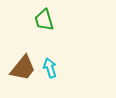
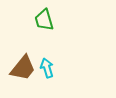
cyan arrow: moved 3 px left
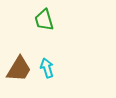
brown trapezoid: moved 4 px left, 1 px down; rotated 8 degrees counterclockwise
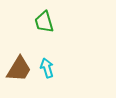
green trapezoid: moved 2 px down
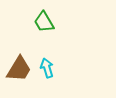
green trapezoid: rotated 15 degrees counterclockwise
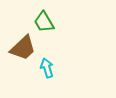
brown trapezoid: moved 4 px right, 21 px up; rotated 16 degrees clockwise
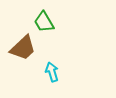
cyan arrow: moved 5 px right, 4 px down
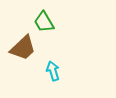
cyan arrow: moved 1 px right, 1 px up
